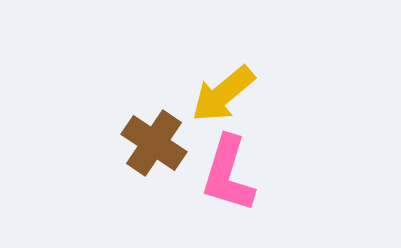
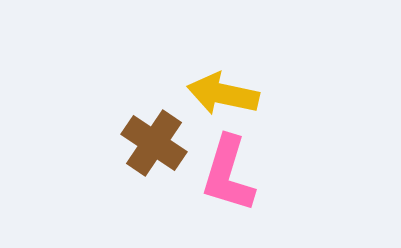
yellow arrow: rotated 52 degrees clockwise
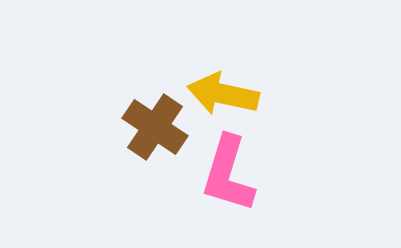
brown cross: moved 1 px right, 16 px up
